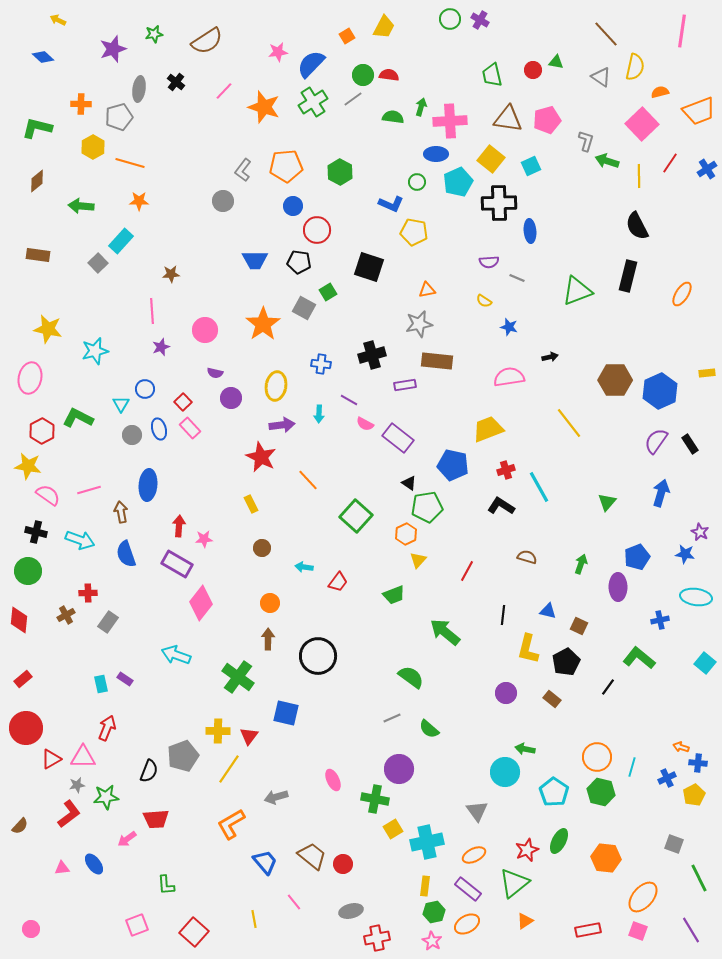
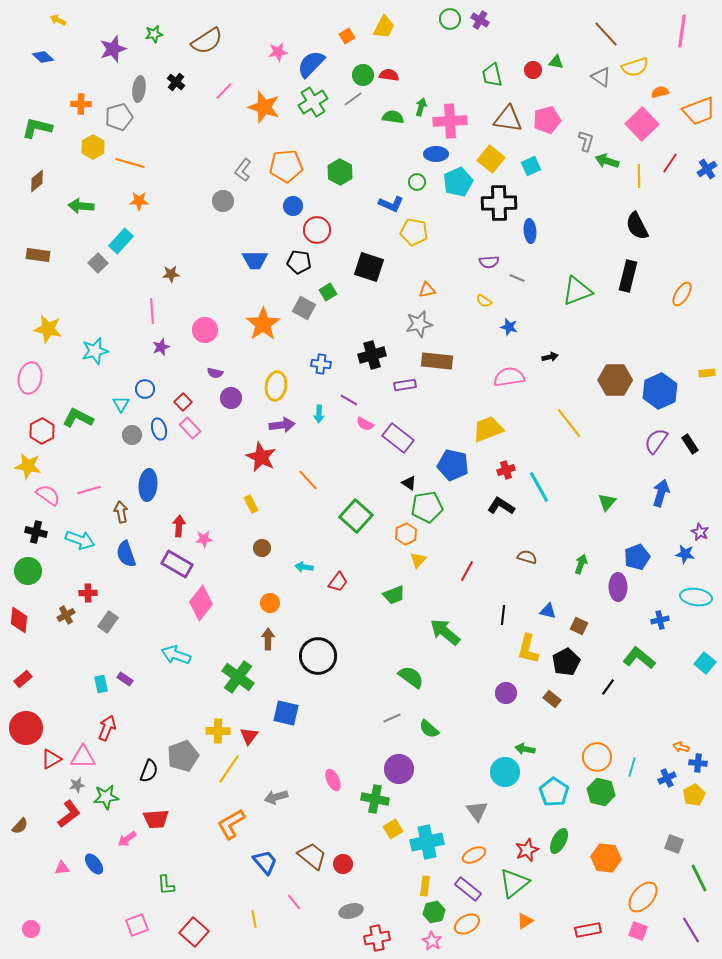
yellow semicircle at (635, 67): rotated 60 degrees clockwise
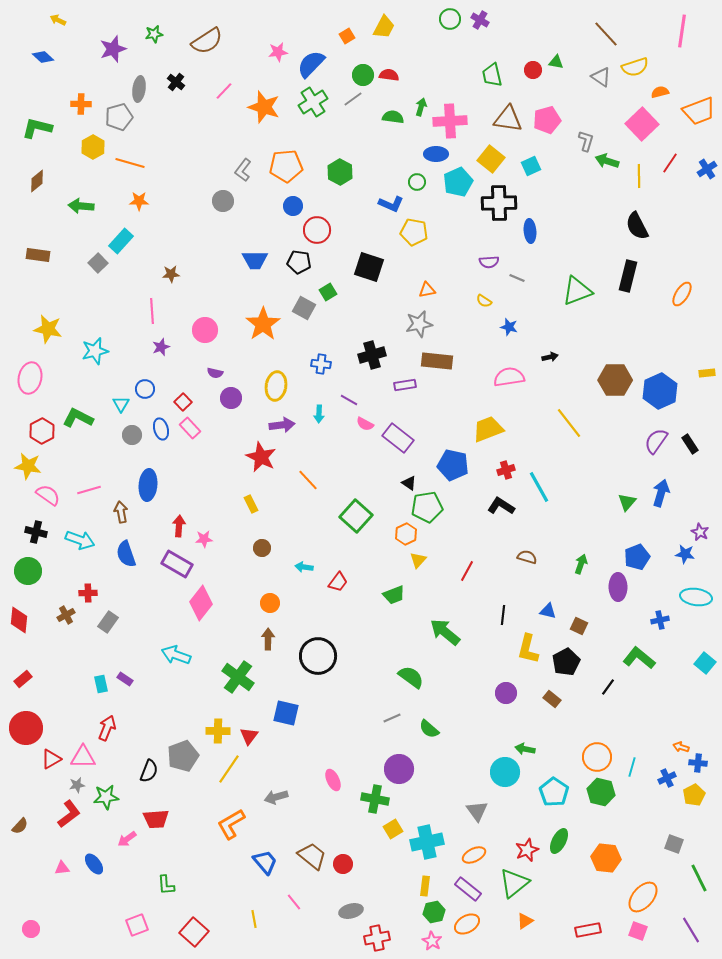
blue ellipse at (159, 429): moved 2 px right
green triangle at (607, 502): moved 20 px right
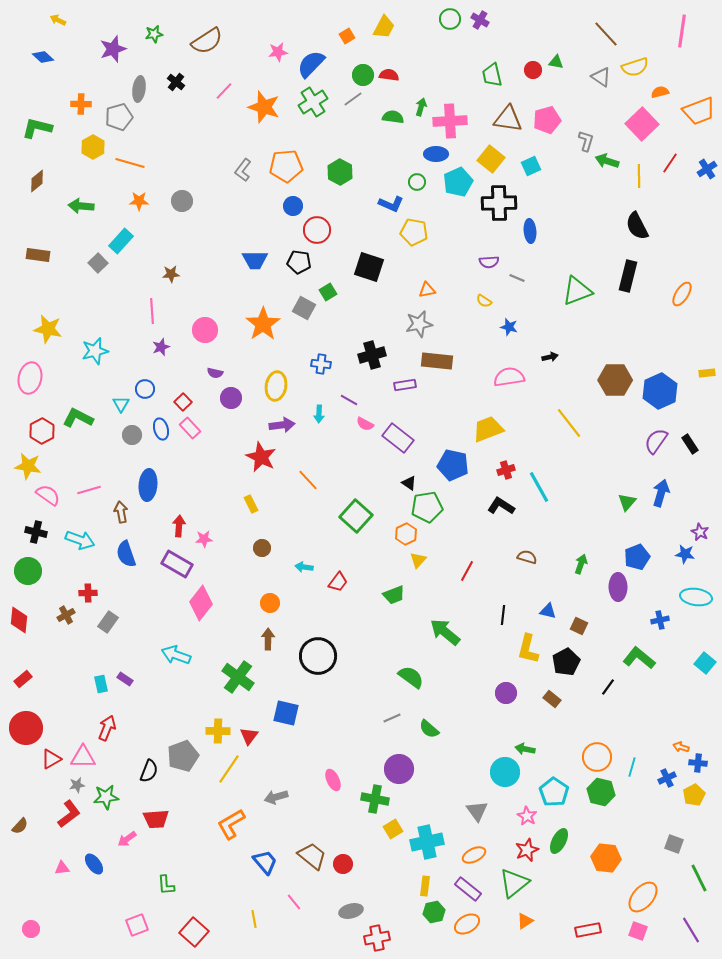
gray circle at (223, 201): moved 41 px left
pink star at (432, 941): moved 95 px right, 125 px up
